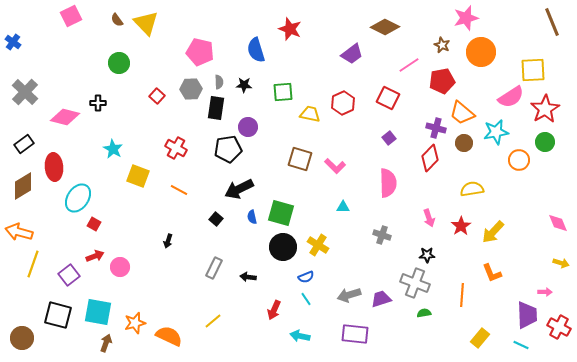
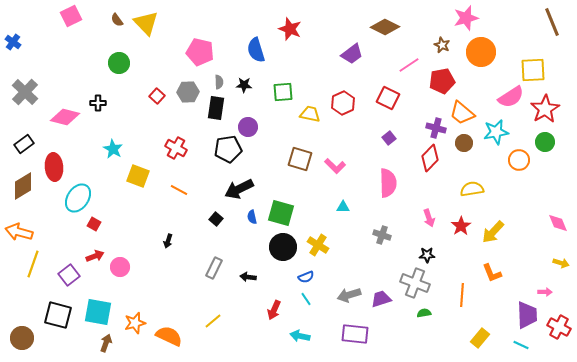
gray hexagon at (191, 89): moved 3 px left, 3 px down
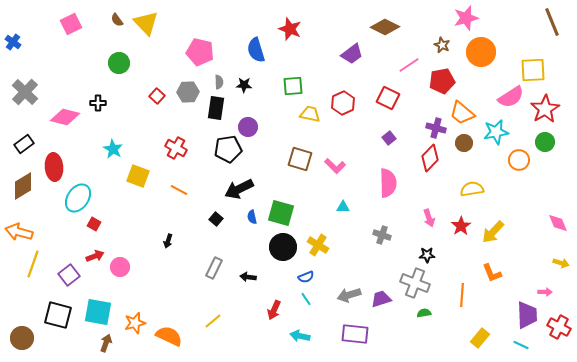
pink square at (71, 16): moved 8 px down
green square at (283, 92): moved 10 px right, 6 px up
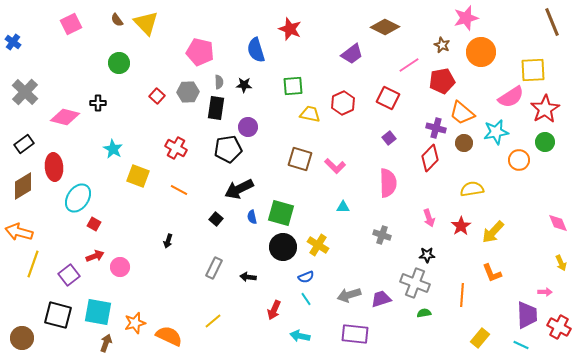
yellow arrow at (561, 263): rotated 49 degrees clockwise
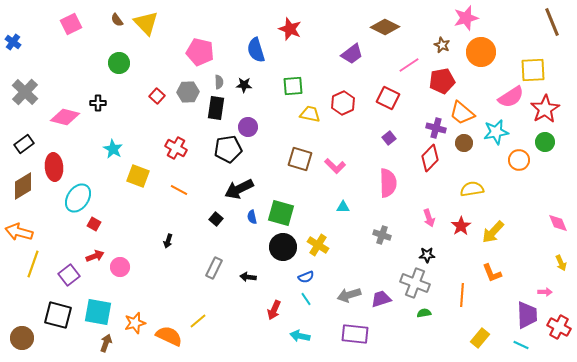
yellow line at (213, 321): moved 15 px left
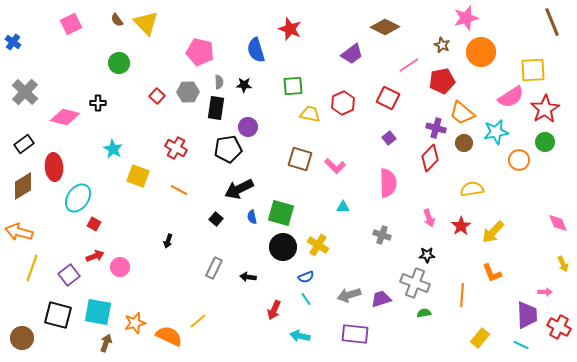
yellow arrow at (561, 263): moved 2 px right, 1 px down
yellow line at (33, 264): moved 1 px left, 4 px down
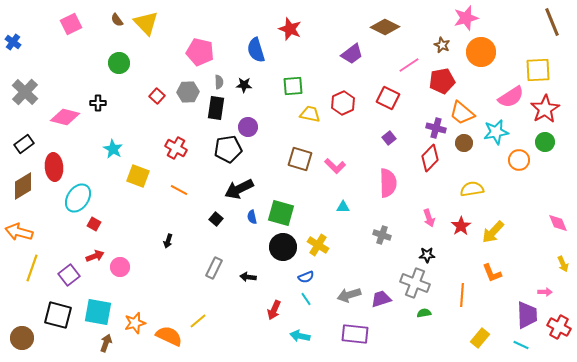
yellow square at (533, 70): moved 5 px right
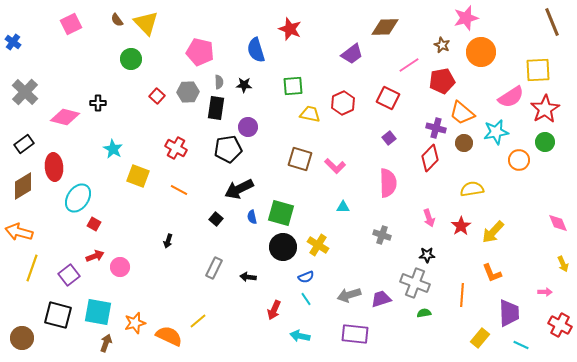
brown diamond at (385, 27): rotated 28 degrees counterclockwise
green circle at (119, 63): moved 12 px right, 4 px up
purple trapezoid at (527, 315): moved 18 px left, 2 px up
red cross at (559, 327): moved 1 px right, 2 px up
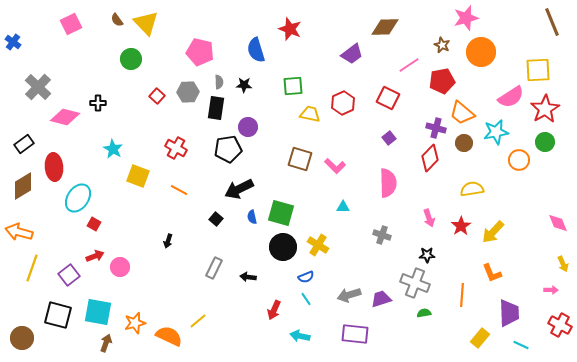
gray cross at (25, 92): moved 13 px right, 5 px up
pink arrow at (545, 292): moved 6 px right, 2 px up
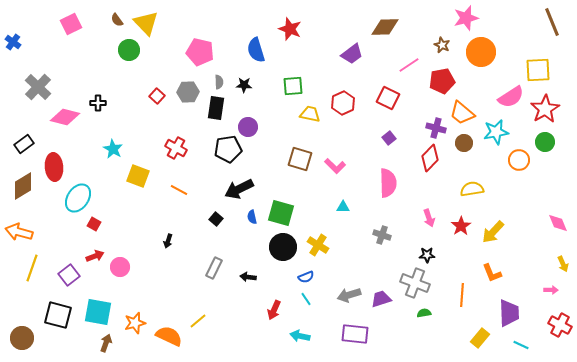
green circle at (131, 59): moved 2 px left, 9 px up
